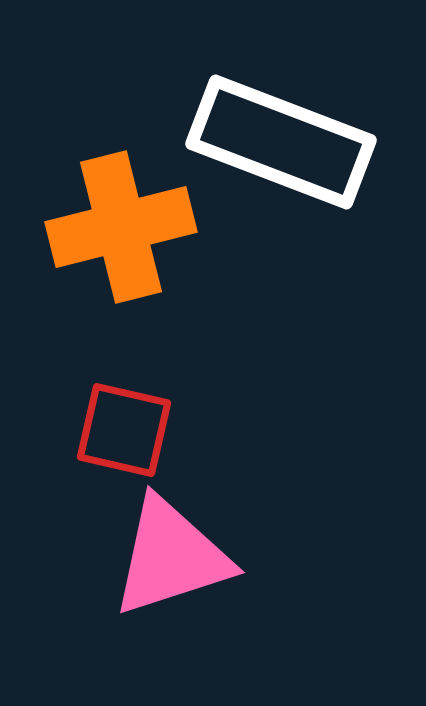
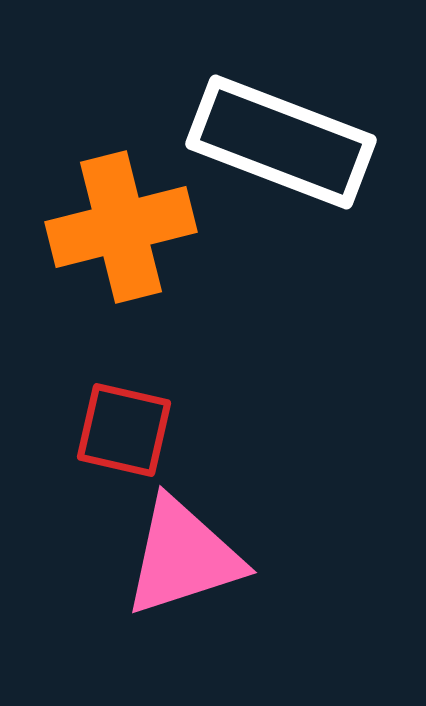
pink triangle: moved 12 px right
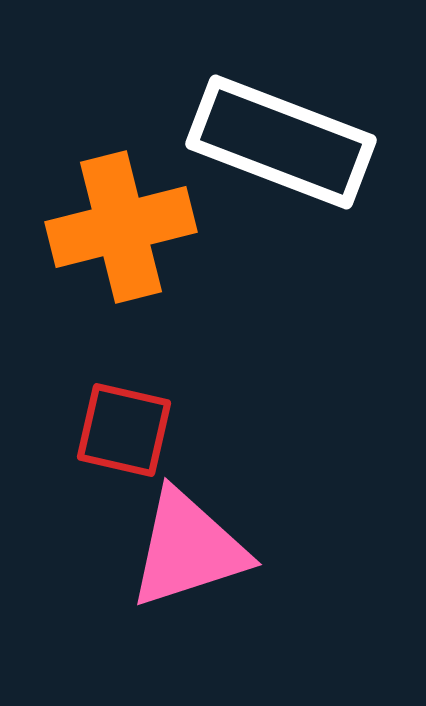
pink triangle: moved 5 px right, 8 px up
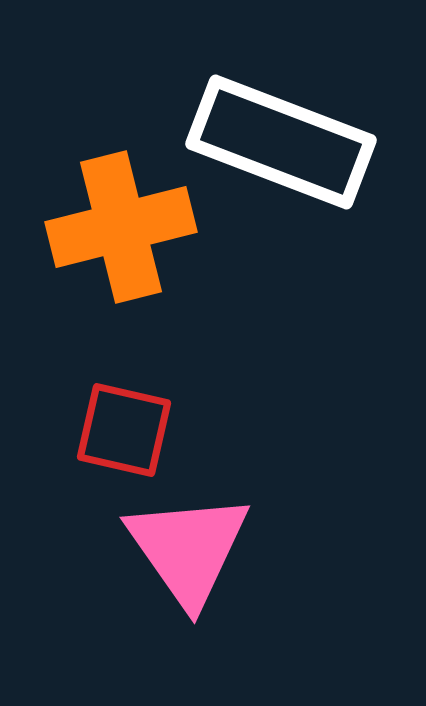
pink triangle: rotated 47 degrees counterclockwise
